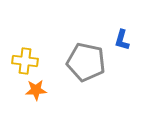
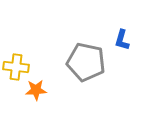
yellow cross: moved 9 px left, 6 px down
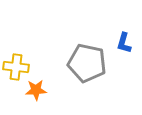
blue L-shape: moved 2 px right, 3 px down
gray pentagon: moved 1 px right, 1 px down
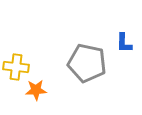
blue L-shape: rotated 15 degrees counterclockwise
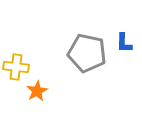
gray pentagon: moved 10 px up
orange star: moved 1 px right, 1 px down; rotated 25 degrees counterclockwise
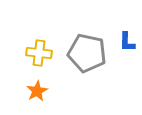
blue L-shape: moved 3 px right, 1 px up
yellow cross: moved 23 px right, 14 px up
